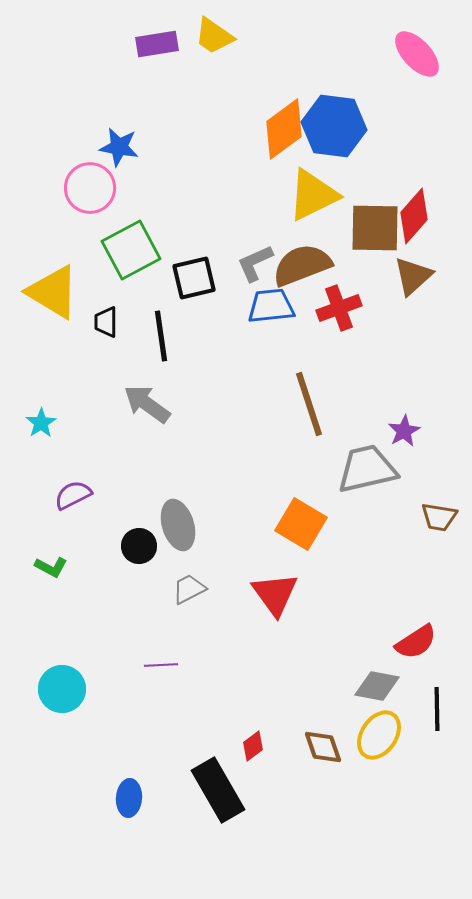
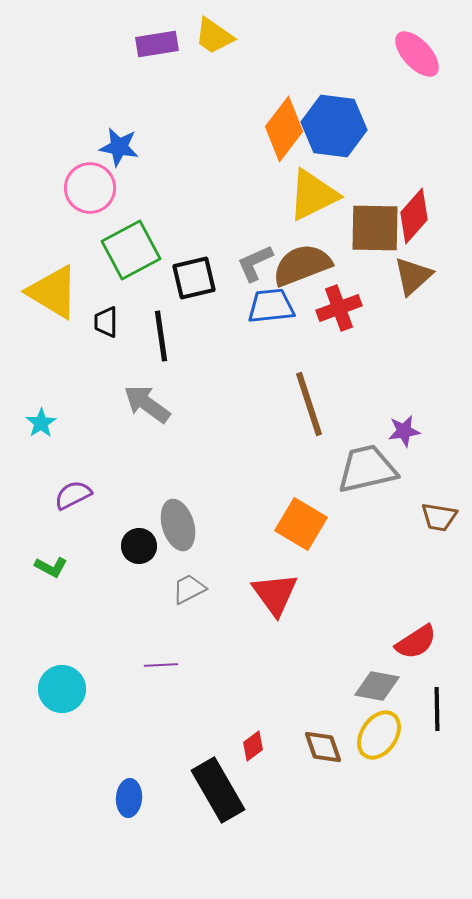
orange diamond at (284, 129): rotated 16 degrees counterclockwise
purple star at (404, 431): rotated 20 degrees clockwise
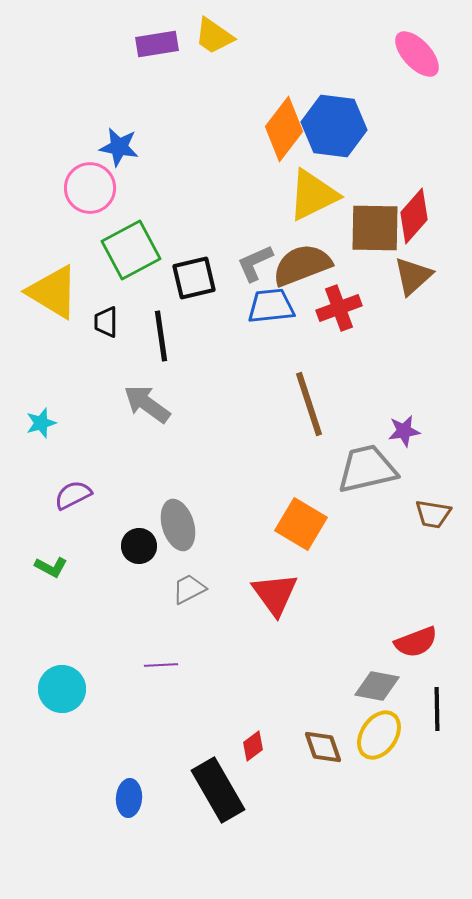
cyan star at (41, 423): rotated 16 degrees clockwise
brown trapezoid at (439, 517): moved 6 px left, 3 px up
red semicircle at (416, 642): rotated 12 degrees clockwise
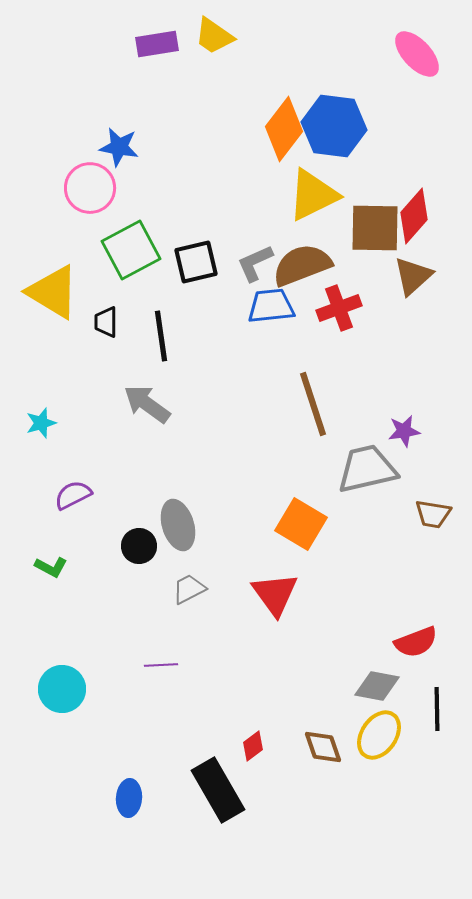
black square at (194, 278): moved 2 px right, 16 px up
brown line at (309, 404): moved 4 px right
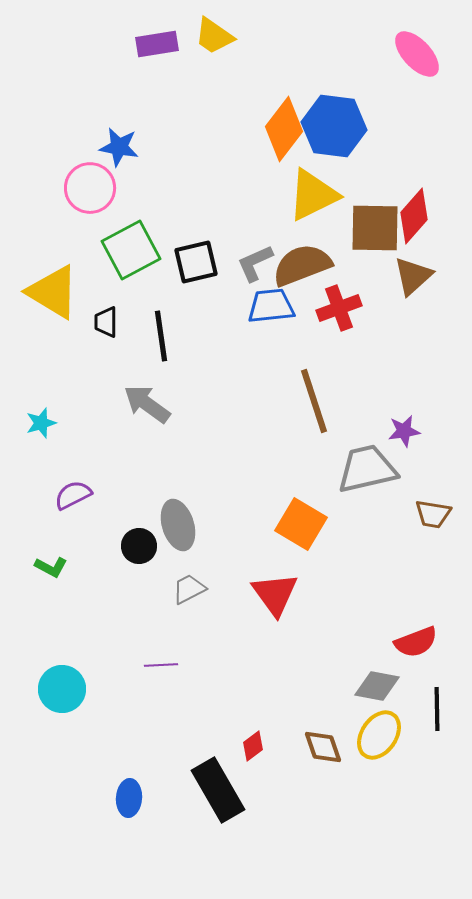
brown line at (313, 404): moved 1 px right, 3 px up
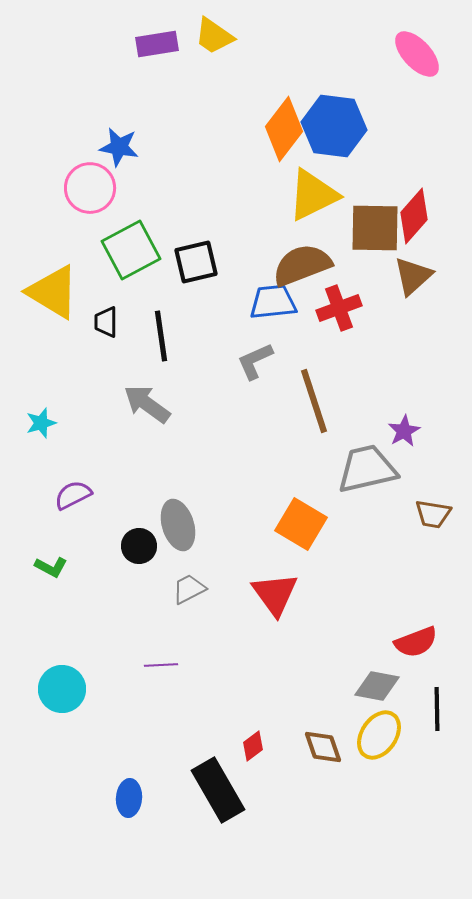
gray L-shape at (255, 263): moved 98 px down
blue trapezoid at (271, 306): moved 2 px right, 4 px up
purple star at (404, 431): rotated 20 degrees counterclockwise
